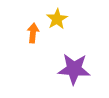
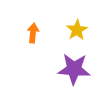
yellow star: moved 20 px right, 11 px down
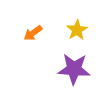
orange arrow: rotated 132 degrees counterclockwise
